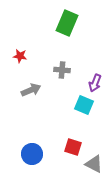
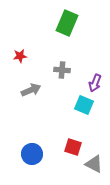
red star: rotated 16 degrees counterclockwise
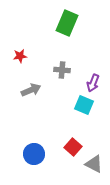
purple arrow: moved 2 px left
red square: rotated 24 degrees clockwise
blue circle: moved 2 px right
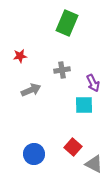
gray cross: rotated 14 degrees counterclockwise
purple arrow: rotated 48 degrees counterclockwise
cyan square: rotated 24 degrees counterclockwise
